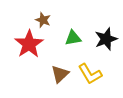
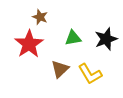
brown star: moved 3 px left, 3 px up
brown triangle: moved 5 px up
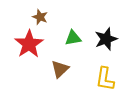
yellow L-shape: moved 15 px right, 5 px down; rotated 40 degrees clockwise
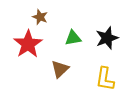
black star: moved 1 px right, 1 px up
red star: moved 1 px left
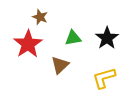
black star: rotated 15 degrees counterclockwise
brown triangle: moved 4 px up
yellow L-shape: moved 1 px left, 1 px up; rotated 65 degrees clockwise
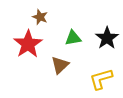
yellow L-shape: moved 3 px left, 1 px down
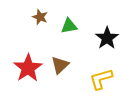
green triangle: moved 4 px left, 12 px up
red star: moved 24 px down
